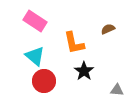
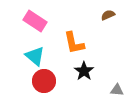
brown semicircle: moved 14 px up
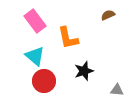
pink rectangle: rotated 20 degrees clockwise
orange L-shape: moved 6 px left, 5 px up
black star: rotated 18 degrees clockwise
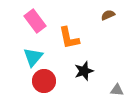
orange L-shape: moved 1 px right
cyan triangle: moved 2 px left, 1 px down; rotated 30 degrees clockwise
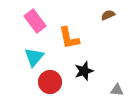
cyan triangle: moved 1 px right
red circle: moved 6 px right, 1 px down
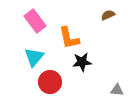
black star: moved 2 px left, 9 px up; rotated 12 degrees clockwise
